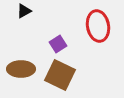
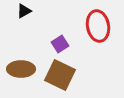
purple square: moved 2 px right
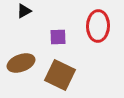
red ellipse: rotated 12 degrees clockwise
purple square: moved 2 px left, 7 px up; rotated 30 degrees clockwise
brown ellipse: moved 6 px up; rotated 20 degrees counterclockwise
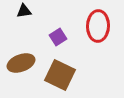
black triangle: rotated 21 degrees clockwise
purple square: rotated 30 degrees counterclockwise
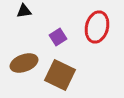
red ellipse: moved 1 px left, 1 px down; rotated 12 degrees clockwise
brown ellipse: moved 3 px right
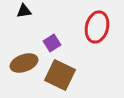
purple square: moved 6 px left, 6 px down
